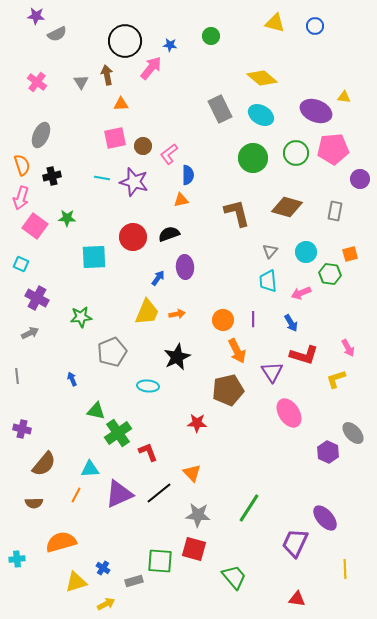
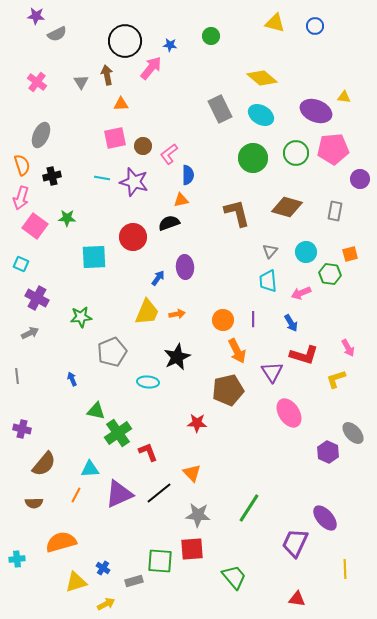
black semicircle at (169, 234): moved 11 px up
cyan ellipse at (148, 386): moved 4 px up
red square at (194, 549): moved 2 px left; rotated 20 degrees counterclockwise
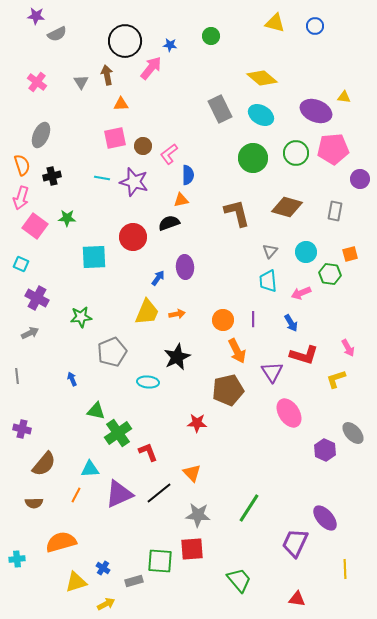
purple hexagon at (328, 452): moved 3 px left, 2 px up
green trapezoid at (234, 577): moved 5 px right, 3 px down
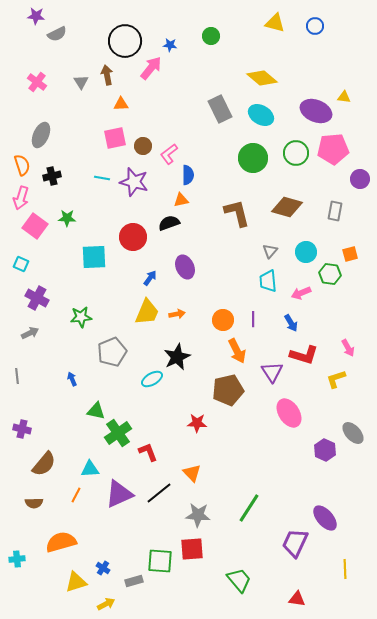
purple ellipse at (185, 267): rotated 20 degrees counterclockwise
blue arrow at (158, 278): moved 8 px left
cyan ellipse at (148, 382): moved 4 px right, 3 px up; rotated 35 degrees counterclockwise
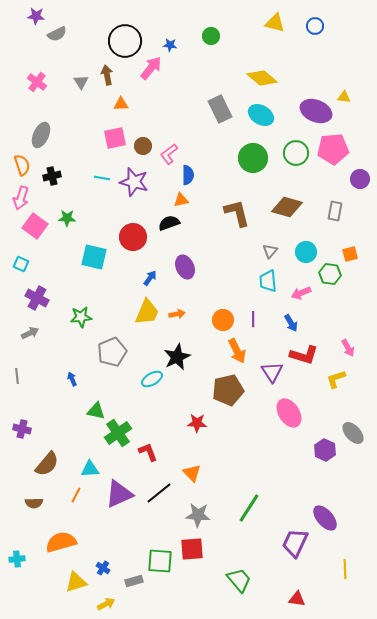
cyan square at (94, 257): rotated 16 degrees clockwise
brown semicircle at (44, 464): moved 3 px right
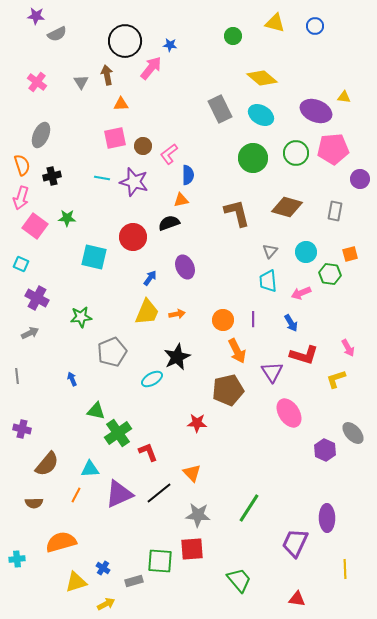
green circle at (211, 36): moved 22 px right
purple ellipse at (325, 518): moved 2 px right; rotated 40 degrees clockwise
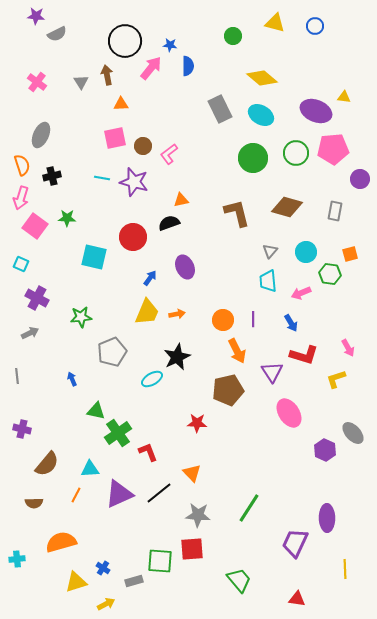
blue semicircle at (188, 175): moved 109 px up
